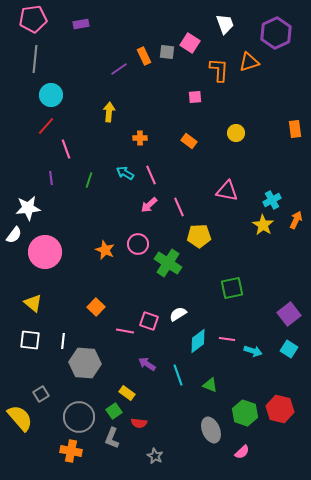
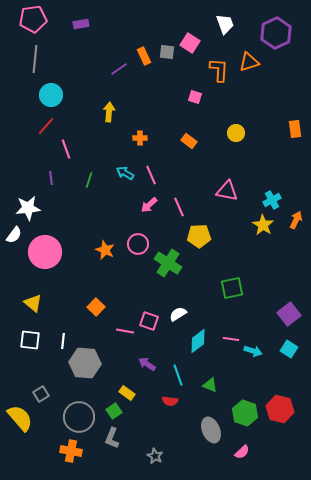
pink square at (195, 97): rotated 24 degrees clockwise
pink line at (227, 339): moved 4 px right
red semicircle at (139, 423): moved 31 px right, 22 px up
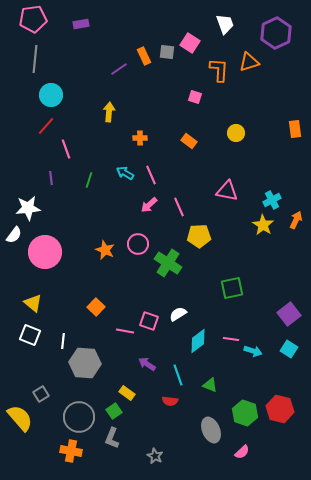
white square at (30, 340): moved 5 px up; rotated 15 degrees clockwise
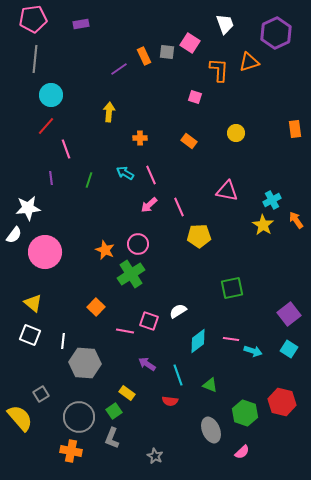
orange arrow at (296, 220): rotated 60 degrees counterclockwise
green cross at (168, 263): moved 37 px left, 11 px down; rotated 24 degrees clockwise
white semicircle at (178, 314): moved 3 px up
red hexagon at (280, 409): moved 2 px right, 7 px up
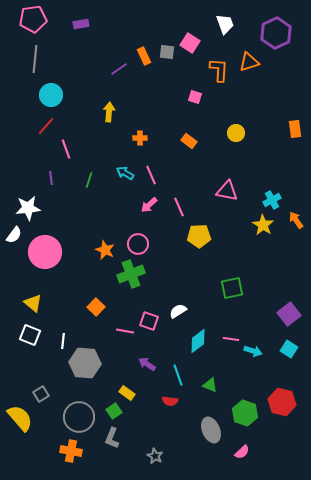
green cross at (131, 274): rotated 12 degrees clockwise
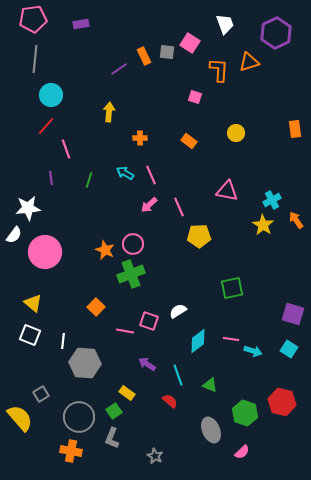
pink circle at (138, 244): moved 5 px left
purple square at (289, 314): moved 4 px right; rotated 35 degrees counterclockwise
red semicircle at (170, 401): rotated 147 degrees counterclockwise
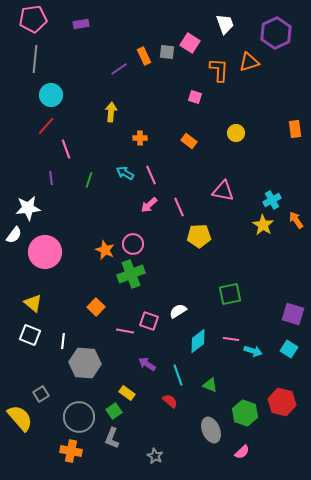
yellow arrow at (109, 112): moved 2 px right
pink triangle at (227, 191): moved 4 px left
green square at (232, 288): moved 2 px left, 6 px down
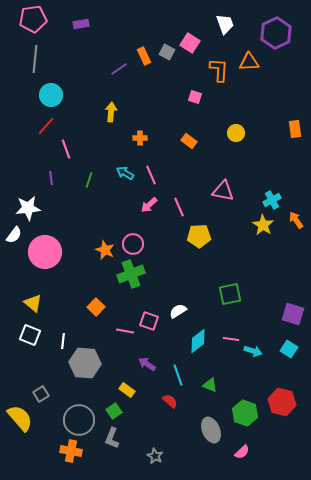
gray square at (167, 52): rotated 21 degrees clockwise
orange triangle at (249, 62): rotated 15 degrees clockwise
yellow rectangle at (127, 393): moved 3 px up
gray circle at (79, 417): moved 3 px down
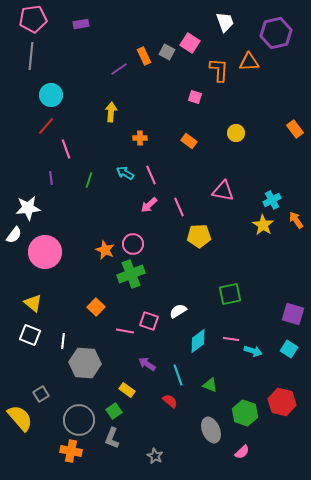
white trapezoid at (225, 24): moved 2 px up
purple hexagon at (276, 33): rotated 12 degrees clockwise
gray line at (35, 59): moved 4 px left, 3 px up
orange rectangle at (295, 129): rotated 30 degrees counterclockwise
